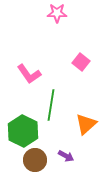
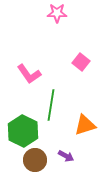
orange triangle: moved 1 px left, 1 px down; rotated 25 degrees clockwise
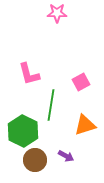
pink square: moved 20 px down; rotated 24 degrees clockwise
pink L-shape: rotated 20 degrees clockwise
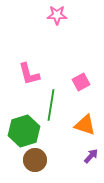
pink star: moved 2 px down
orange triangle: rotated 35 degrees clockwise
green hexagon: moved 1 px right; rotated 16 degrees clockwise
purple arrow: moved 25 px right; rotated 77 degrees counterclockwise
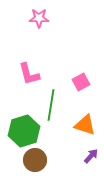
pink star: moved 18 px left, 3 px down
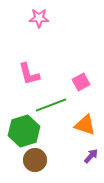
green line: rotated 60 degrees clockwise
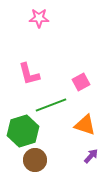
green hexagon: moved 1 px left
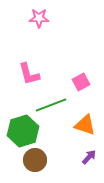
purple arrow: moved 2 px left, 1 px down
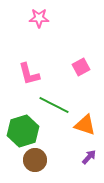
pink square: moved 15 px up
green line: moved 3 px right; rotated 48 degrees clockwise
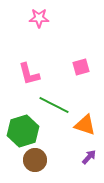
pink square: rotated 12 degrees clockwise
